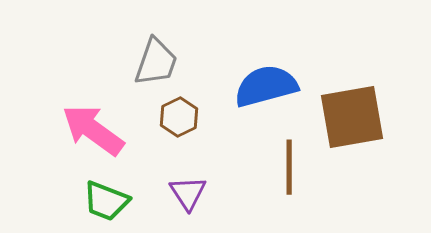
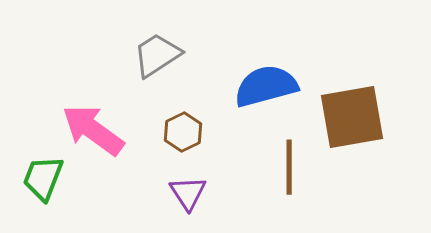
gray trapezoid: moved 1 px right, 7 px up; rotated 142 degrees counterclockwise
brown hexagon: moved 4 px right, 15 px down
green trapezoid: moved 63 px left, 23 px up; rotated 90 degrees clockwise
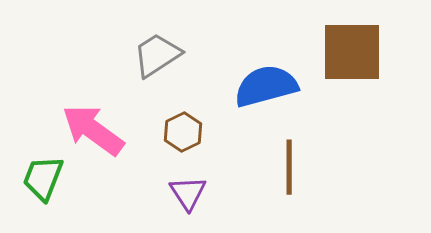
brown square: moved 65 px up; rotated 10 degrees clockwise
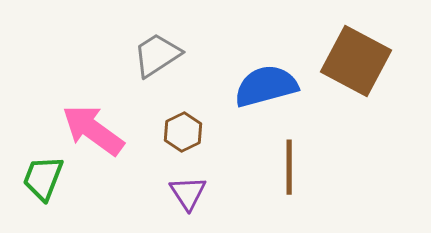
brown square: moved 4 px right, 9 px down; rotated 28 degrees clockwise
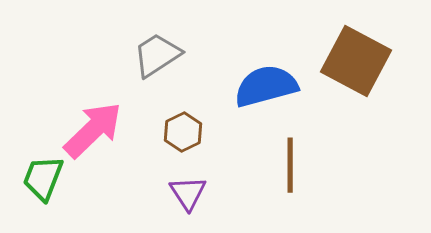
pink arrow: rotated 100 degrees clockwise
brown line: moved 1 px right, 2 px up
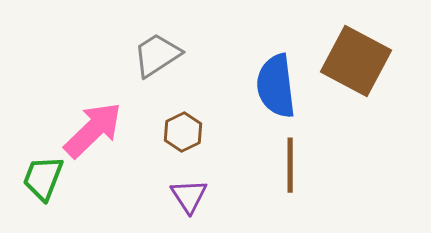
blue semicircle: moved 10 px right; rotated 82 degrees counterclockwise
purple triangle: moved 1 px right, 3 px down
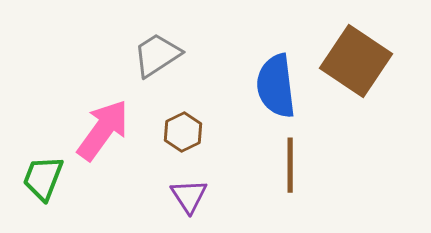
brown square: rotated 6 degrees clockwise
pink arrow: moved 10 px right; rotated 10 degrees counterclockwise
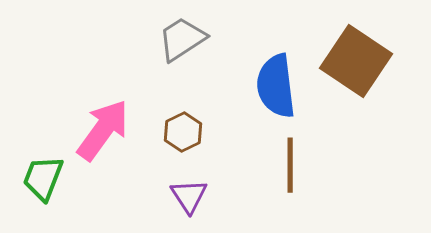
gray trapezoid: moved 25 px right, 16 px up
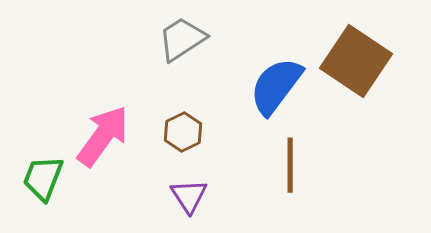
blue semicircle: rotated 44 degrees clockwise
pink arrow: moved 6 px down
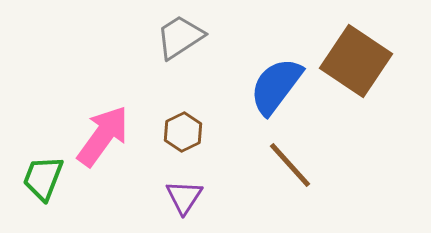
gray trapezoid: moved 2 px left, 2 px up
brown line: rotated 42 degrees counterclockwise
purple triangle: moved 5 px left, 1 px down; rotated 6 degrees clockwise
